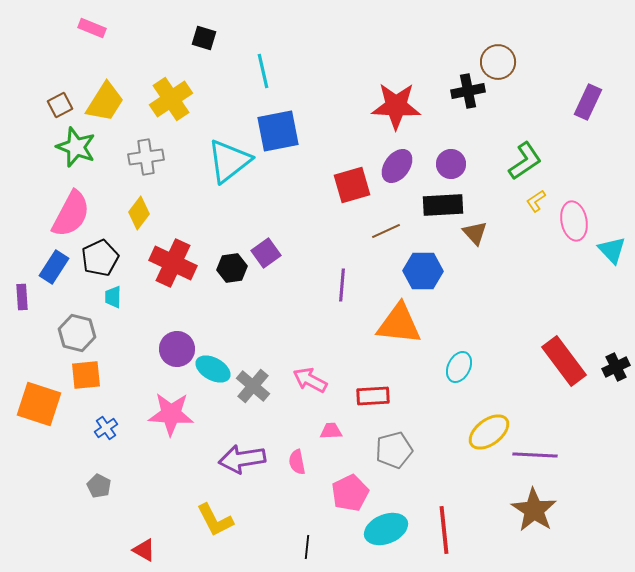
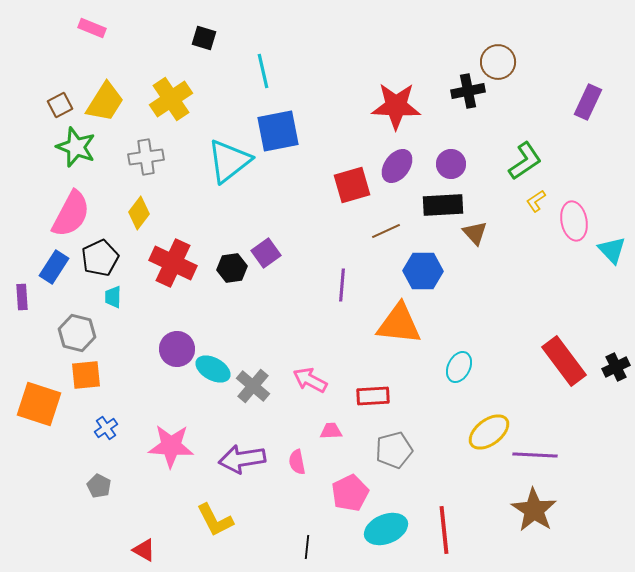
pink star at (171, 414): moved 32 px down
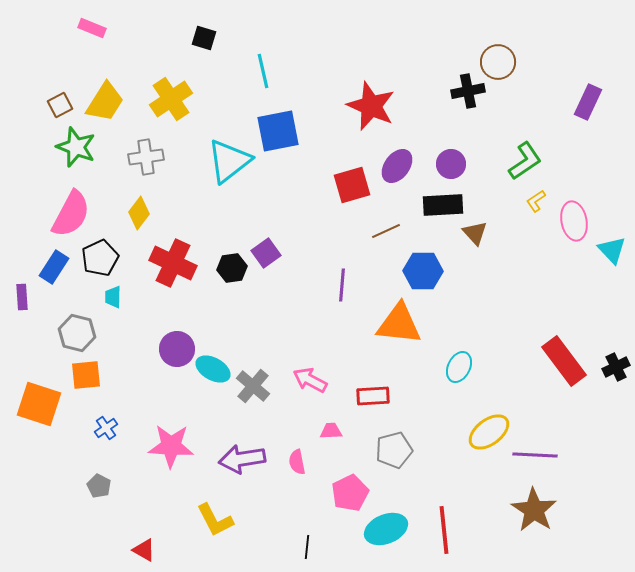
red star at (396, 106): moved 25 px left; rotated 21 degrees clockwise
